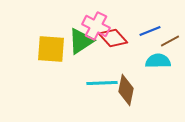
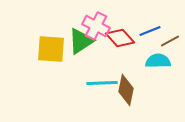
red diamond: moved 7 px right
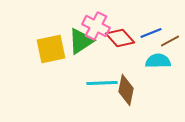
blue line: moved 1 px right, 2 px down
yellow square: rotated 16 degrees counterclockwise
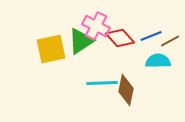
blue line: moved 3 px down
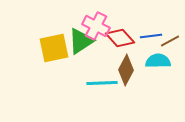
blue line: rotated 15 degrees clockwise
yellow square: moved 3 px right, 1 px up
brown diamond: moved 20 px up; rotated 16 degrees clockwise
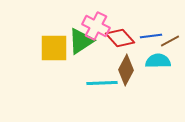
yellow square: rotated 12 degrees clockwise
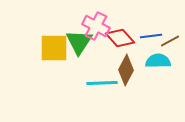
green triangle: moved 2 px left, 1 px down; rotated 24 degrees counterclockwise
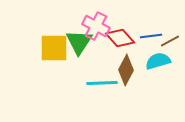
cyan semicircle: rotated 15 degrees counterclockwise
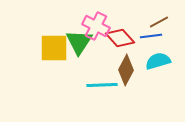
brown line: moved 11 px left, 19 px up
cyan line: moved 2 px down
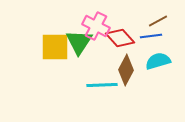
brown line: moved 1 px left, 1 px up
yellow square: moved 1 px right, 1 px up
